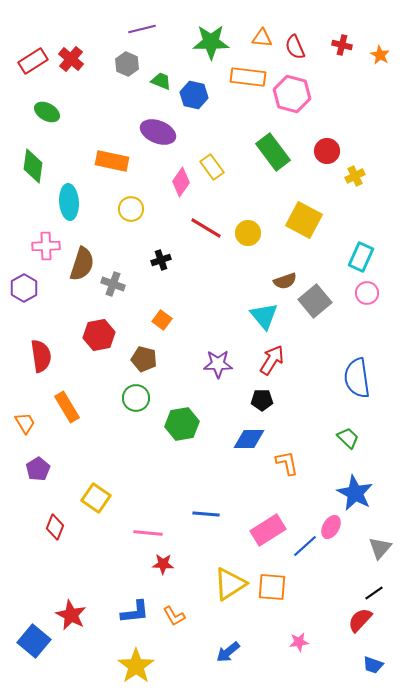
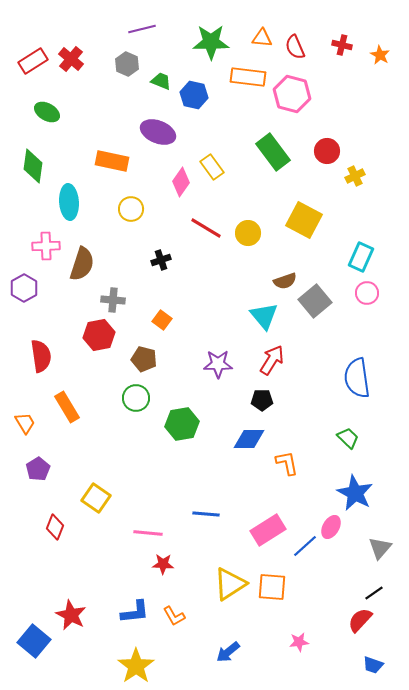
gray cross at (113, 284): moved 16 px down; rotated 15 degrees counterclockwise
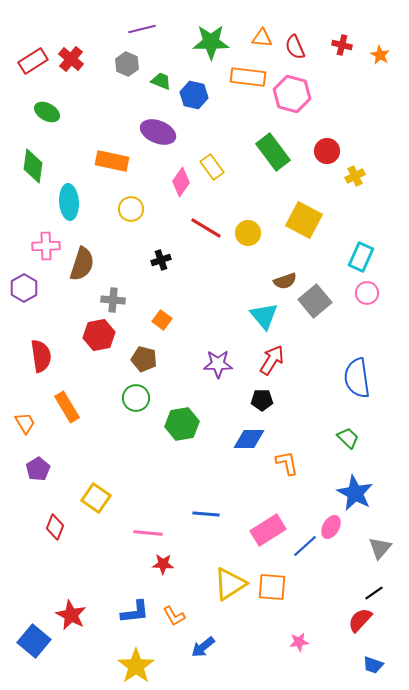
blue arrow at (228, 652): moved 25 px left, 5 px up
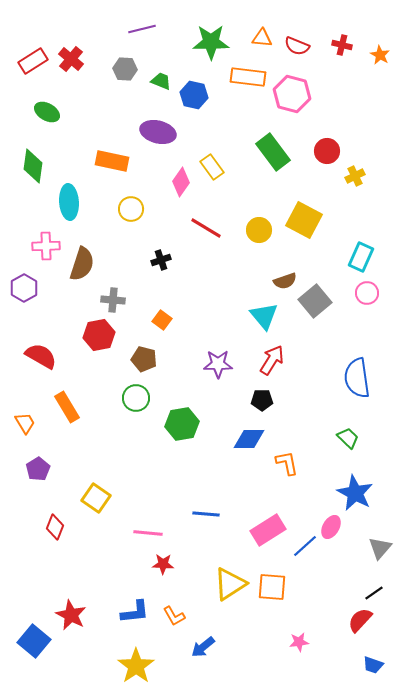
red semicircle at (295, 47): moved 2 px right, 1 px up; rotated 45 degrees counterclockwise
gray hexagon at (127, 64): moved 2 px left, 5 px down; rotated 20 degrees counterclockwise
purple ellipse at (158, 132): rotated 8 degrees counterclockwise
yellow circle at (248, 233): moved 11 px right, 3 px up
red semicircle at (41, 356): rotated 52 degrees counterclockwise
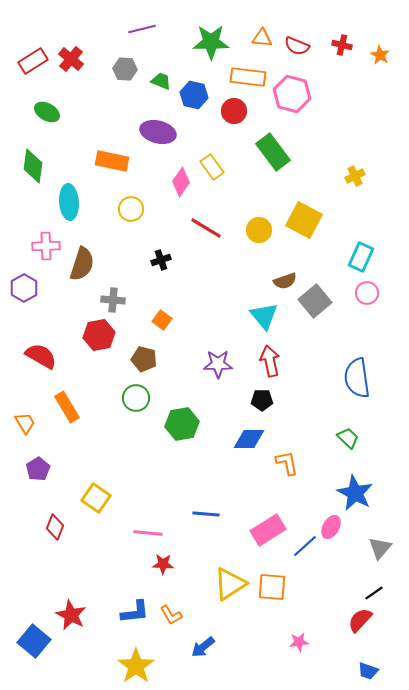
red circle at (327, 151): moved 93 px left, 40 px up
red arrow at (272, 360): moved 2 px left, 1 px down; rotated 44 degrees counterclockwise
orange L-shape at (174, 616): moved 3 px left, 1 px up
blue trapezoid at (373, 665): moved 5 px left, 6 px down
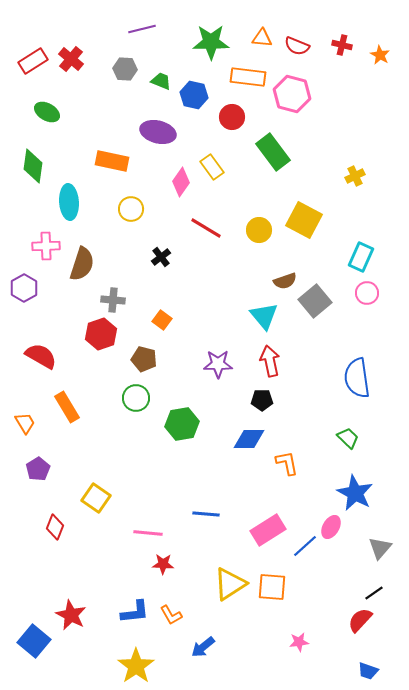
red circle at (234, 111): moved 2 px left, 6 px down
black cross at (161, 260): moved 3 px up; rotated 18 degrees counterclockwise
red hexagon at (99, 335): moved 2 px right, 1 px up; rotated 8 degrees counterclockwise
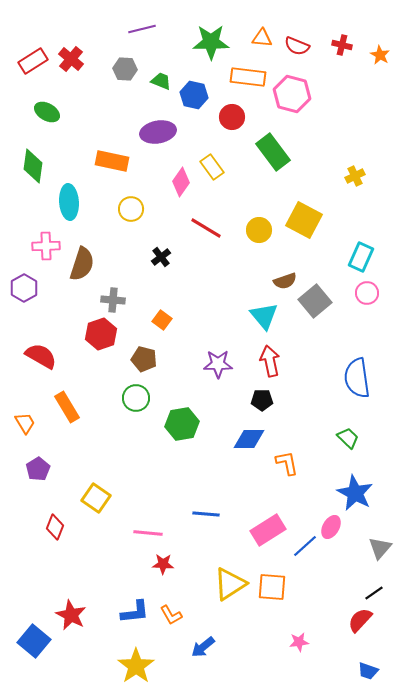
purple ellipse at (158, 132): rotated 24 degrees counterclockwise
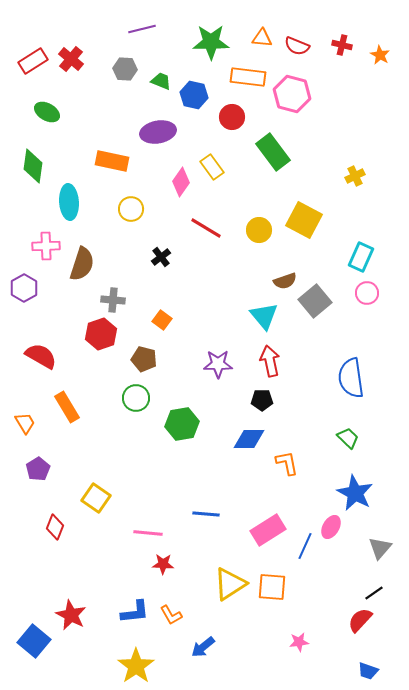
blue semicircle at (357, 378): moved 6 px left
blue line at (305, 546): rotated 24 degrees counterclockwise
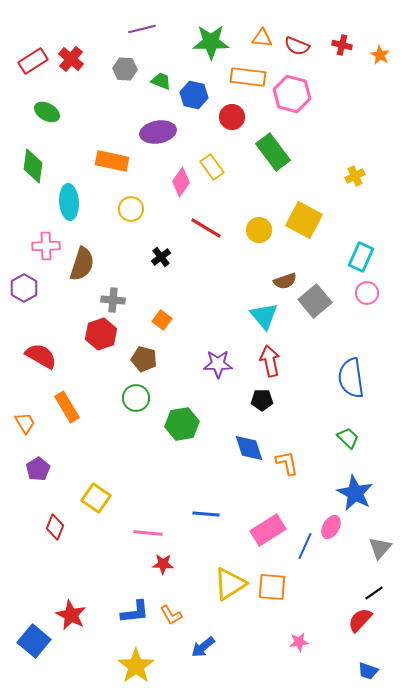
blue diamond at (249, 439): moved 9 px down; rotated 72 degrees clockwise
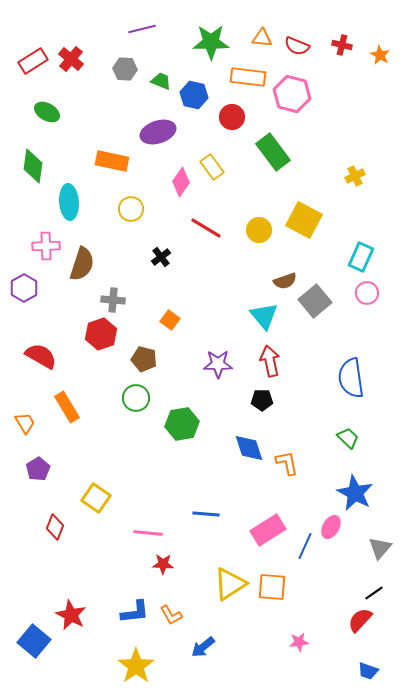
purple ellipse at (158, 132): rotated 8 degrees counterclockwise
orange square at (162, 320): moved 8 px right
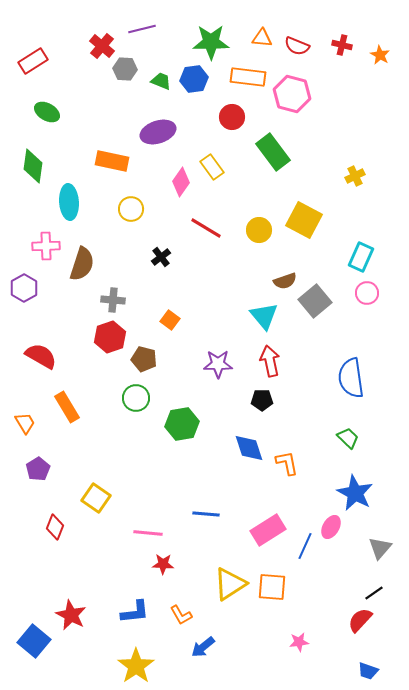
red cross at (71, 59): moved 31 px right, 13 px up
blue hexagon at (194, 95): moved 16 px up; rotated 20 degrees counterclockwise
red hexagon at (101, 334): moved 9 px right, 3 px down
orange L-shape at (171, 615): moved 10 px right
